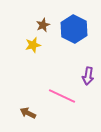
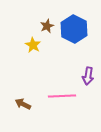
brown star: moved 4 px right, 1 px down
yellow star: rotated 28 degrees counterclockwise
pink line: rotated 28 degrees counterclockwise
brown arrow: moved 5 px left, 9 px up
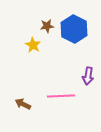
brown star: rotated 16 degrees clockwise
pink line: moved 1 px left
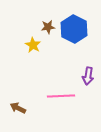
brown star: moved 1 px right, 1 px down
brown arrow: moved 5 px left, 4 px down
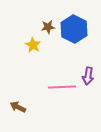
pink line: moved 1 px right, 9 px up
brown arrow: moved 1 px up
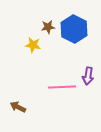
yellow star: rotated 21 degrees counterclockwise
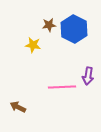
brown star: moved 1 px right, 2 px up
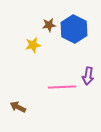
yellow star: rotated 21 degrees counterclockwise
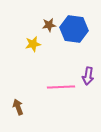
blue hexagon: rotated 20 degrees counterclockwise
yellow star: moved 1 px up
pink line: moved 1 px left
brown arrow: rotated 42 degrees clockwise
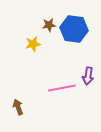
pink line: moved 1 px right, 1 px down; rotated 8 degrees counterclockwise
